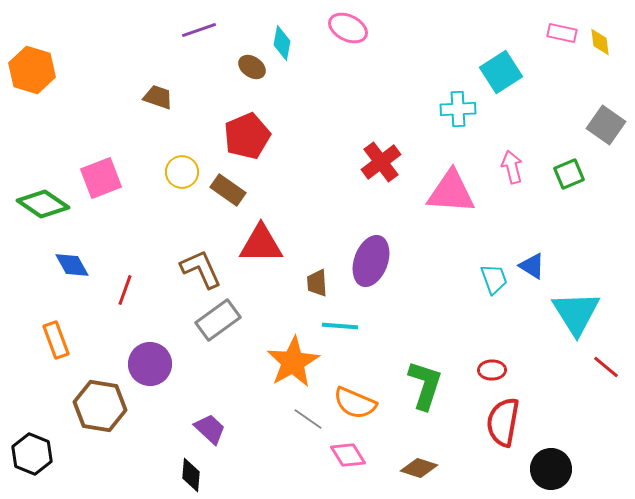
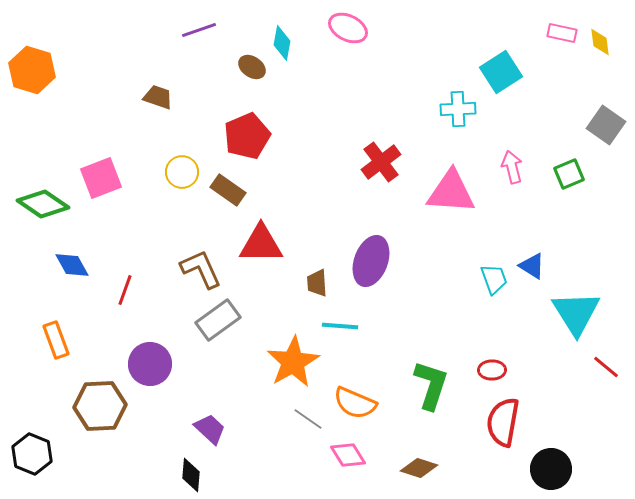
green L-shape at (425, 385): moved 6 px right
brown hexagon at (100, 406): rotated 12 degrees counterclockwise
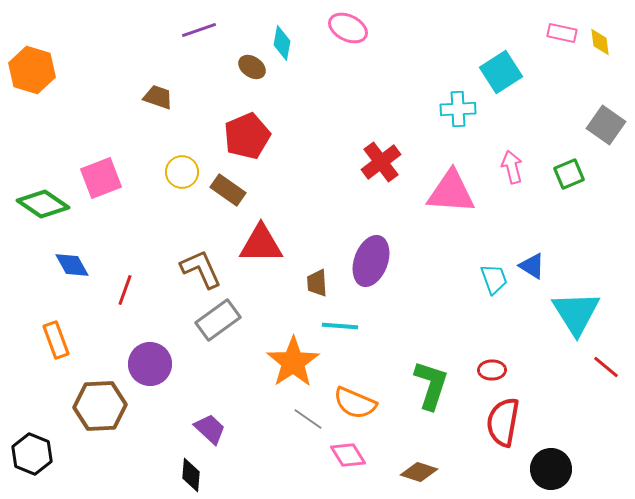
orange star at (293, 362): rotated 4 degrees counterclockwise
brown diamond at (419, 468): moved 4 px down
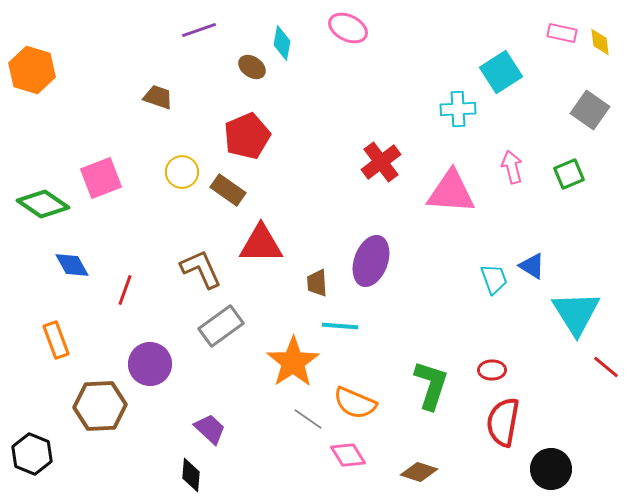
gray square at (606, 125): moved 16 px left, 15 px up
gray rectangle at (218, 320): moved 3 px right, 6 px down
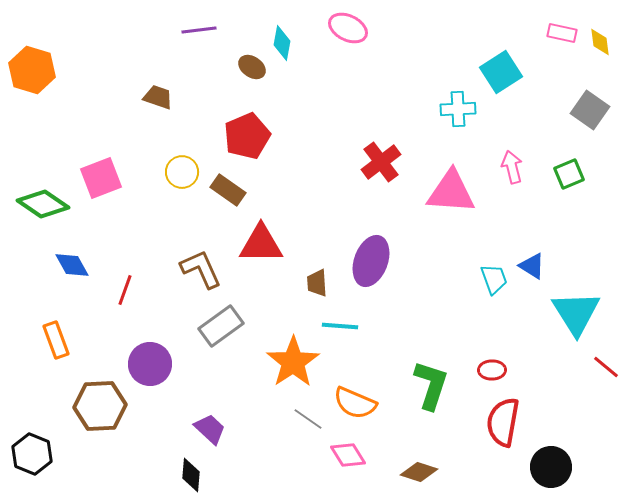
purple line at (199, 30): rotated 12 degrees clockwise
black circle at (551, 469): moved 2 px up
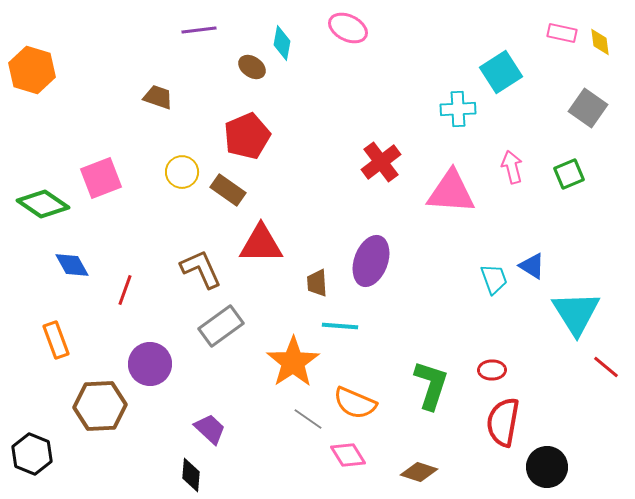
gray square at (590, 110): moved 2 px left, 2 px up
black circle at (551, 467): moved 4 px left
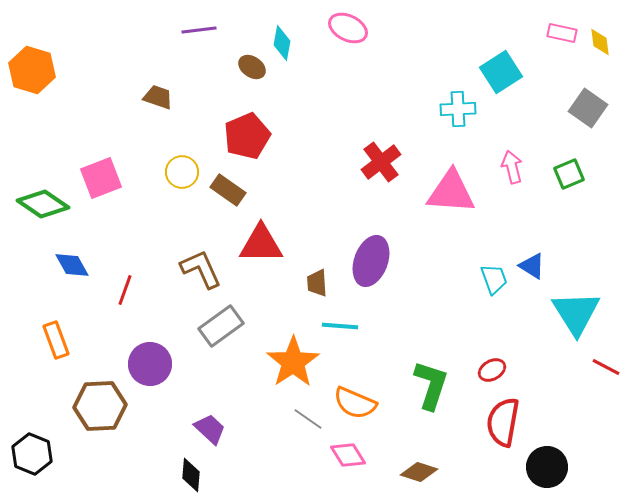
red line at (606, 367): rotated 12 degrees counterclockwise
red ellipse at (492, 370): rotated 28 degrees counterclockwise
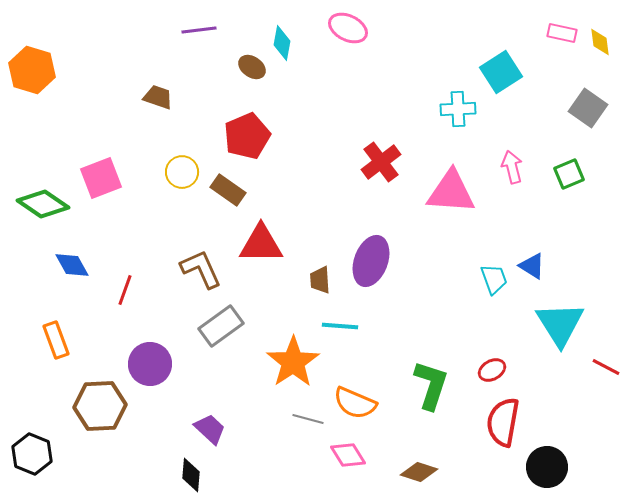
brown trapezoid at (317, 283): moved 3 px right, 3 px up
cyan triangle at (576, 313): moved 16 px left, 11 px down
gray line at (308, 419): rotated 20 degrees counterclockwise
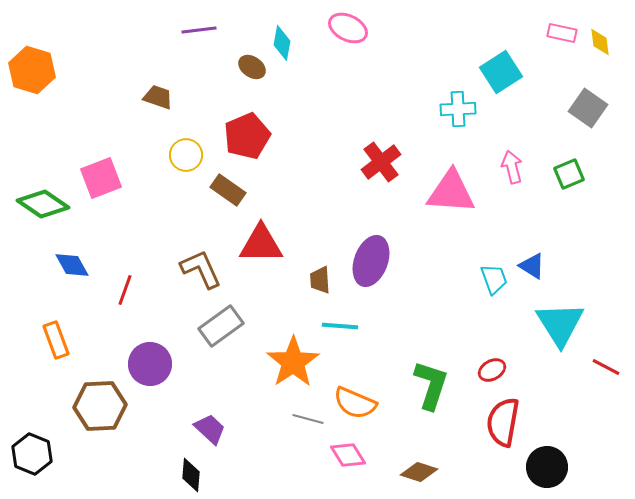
yellow circle at (182, 172): moved 4 px right, 17 px up
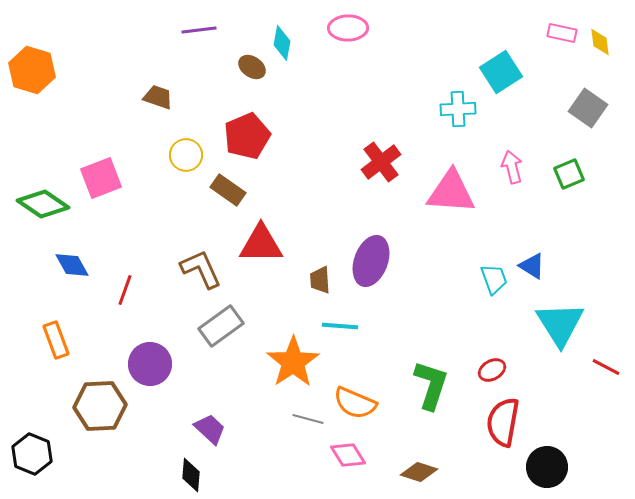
pink ellipse at (348, 28): rotated 27 degrees counterclockwise
